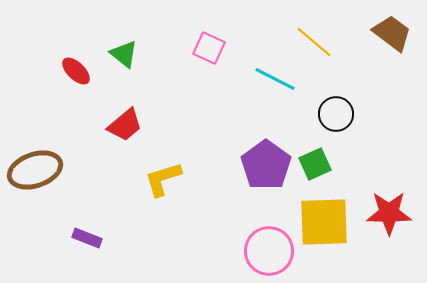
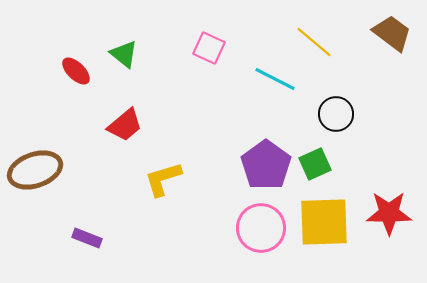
pink circle: moved 8 px left, 23 px up
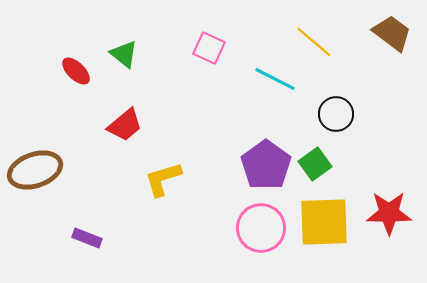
green square: rotated 12 degrees counterclockwise
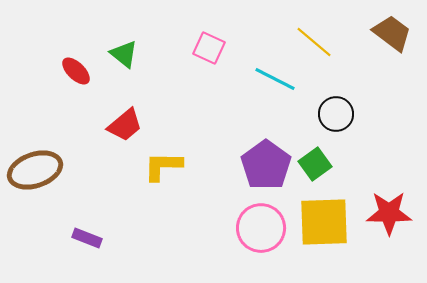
yellow L-shape: moved 13 px up; rotated 18 degrees clockwise
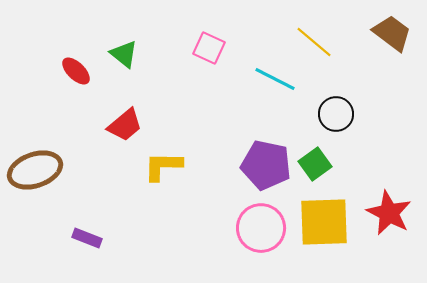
purple pentagon: rotated 24 degrees counterclockwise
red star: rotated 27 degrees clockwise
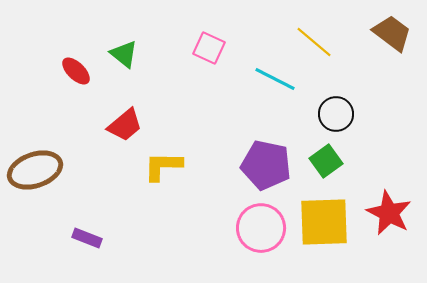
green square: moved 11 px right, 3 px up
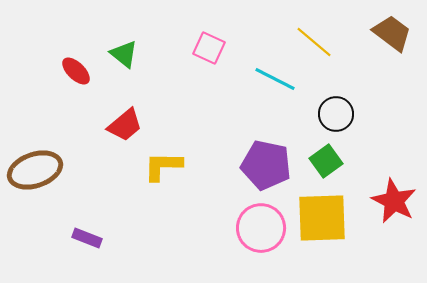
red star: moved 5 px right, 12 px up
yellow square: moved 2 px left, 4 px up
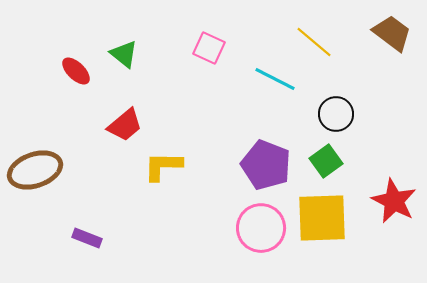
purple pentagon: rotated 9 degrees clockwise
